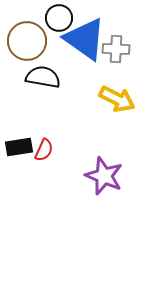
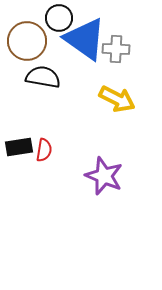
red semicircle: rotated 15 degrees counterclockwise
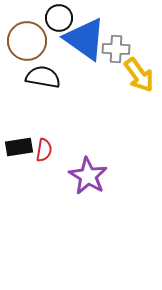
yellow arrow: moved 22 px right, 24 px up; rotated 27 degrees clockwise
purple star: moved 16 px left; rotated 9 degrees clockwise
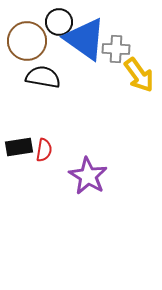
black circle: moved 4 px down
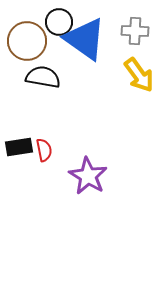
gray cross: moved 19 px right, 18 px up
red semicircle: rotated 20 degrees counterclockwise
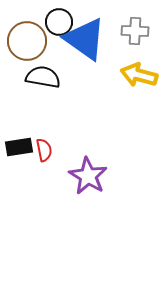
yellow arrow: rotated 141 degrees clockwise
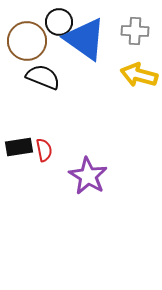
black semicircle: rotated 12 degrees clockwise
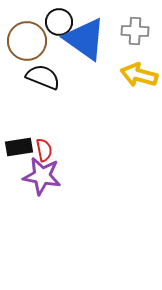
purple star: moved 46 px left; rotated 21 degrees counterclockwise
